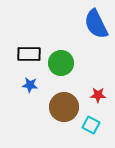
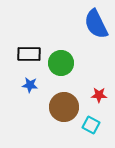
red star: moved 1 px right
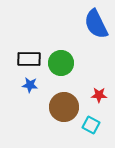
black rectangle: moved 5 px down
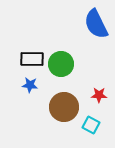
black rectangle: moved 3 px right
green circle: moved 1 px down
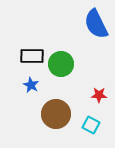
black rectangle: moved 3 px up
blue star: moved 1 px right; rotated 21 degrees clockwise
brown circle: moved 8 px left, 7 px down
